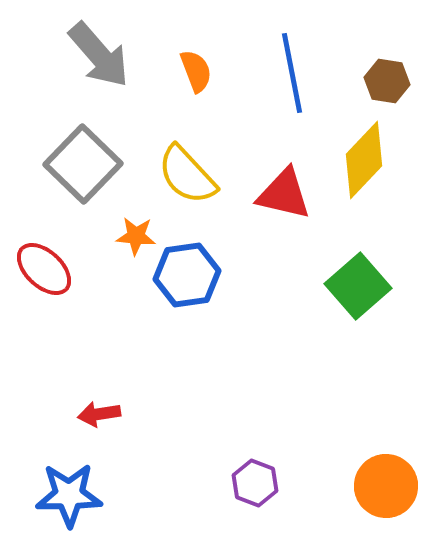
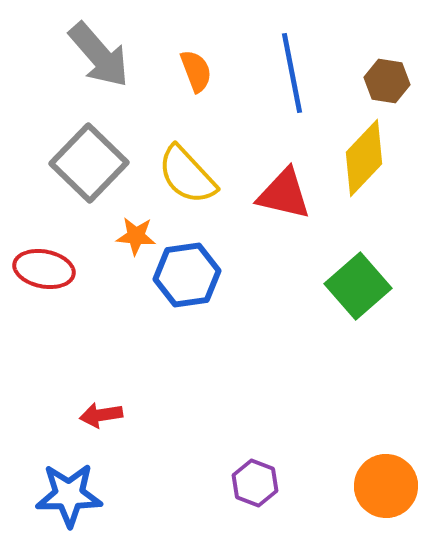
yellow diamond: moved 2 px up
gray square: moved 6 px right, 1 px up
red ellipse: rotated 32 degrees counterclockwise
red arrow: moved 2 px right, 1 px down
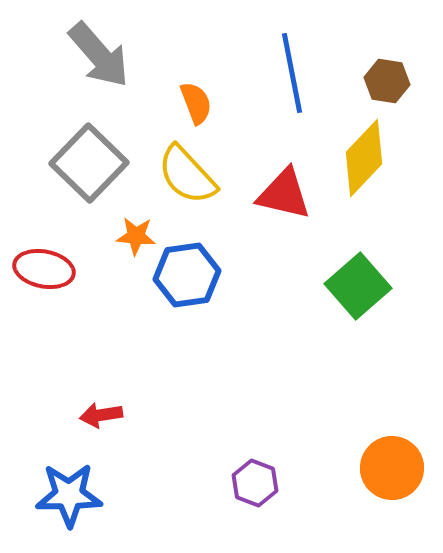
orange semicircle: moved 32 px down
orange circle: moved 6 px right, 18 px up
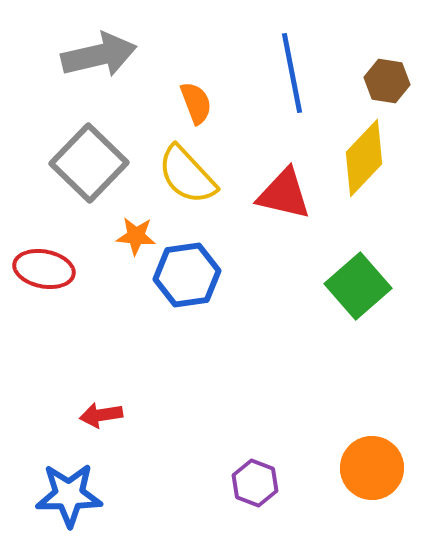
gray arrow: rotated 62 degrees counterclockwise
orange circle: moved 20 px left
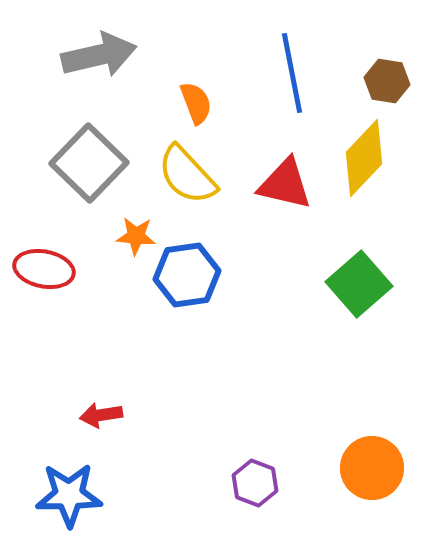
red triangle: moved 1 px right, 10 px up
green square: moved 1 px right, 2 px up
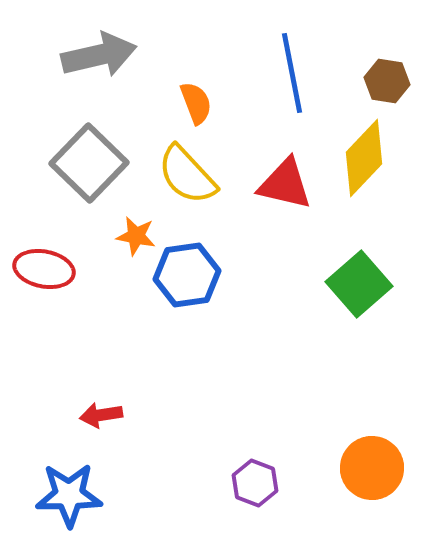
orange star: rotated 6 degrees clockwise
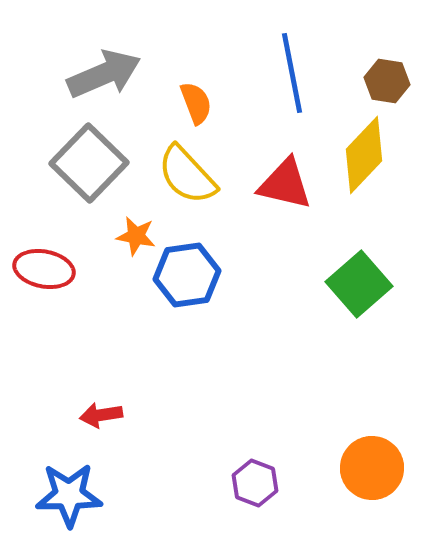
gray arrow: moved 5 px right, 19 px down; rotated 10 degrees counterclockwise
yellow diamond: moved 3 px up
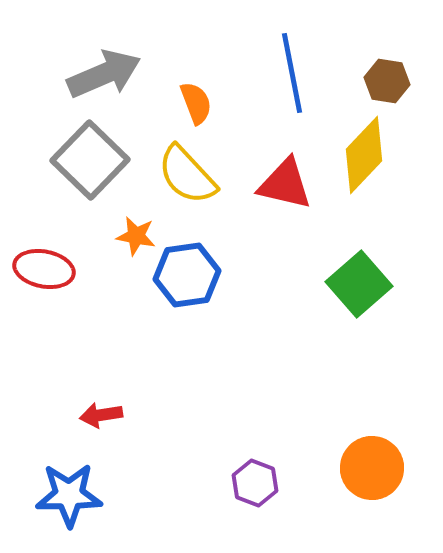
gray square: moved 1 px right, 3 px up
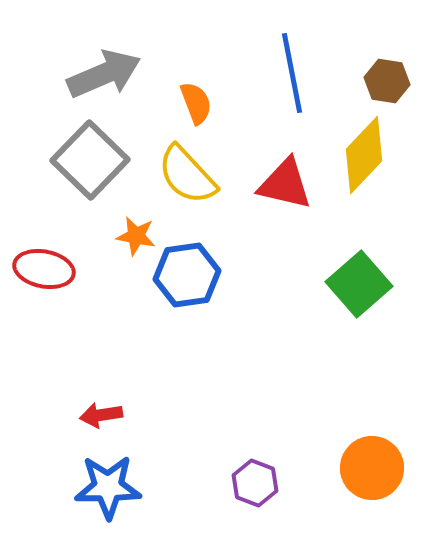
blue star: moved 39 px right, 8 px up
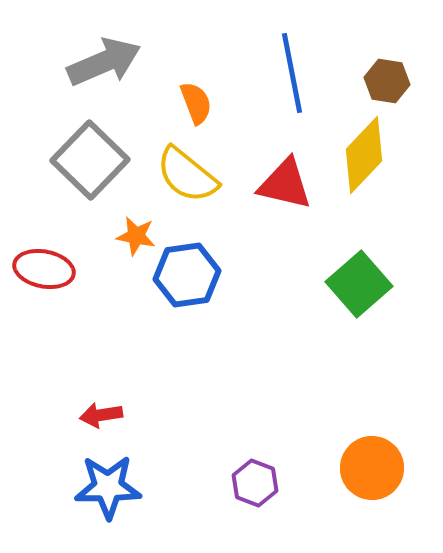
gray arrow: moved 12 px up
yellow semicircle: rotated 8 degrees counterclockwise
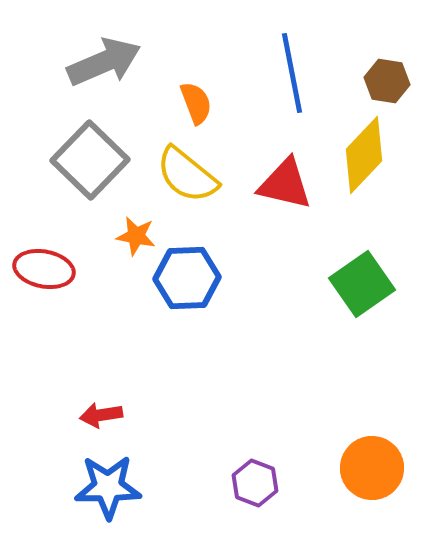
blue hexagon: moved 3 px down; rotated 6 degrees clockwise
green square: moved 3 px right; rotated 6 degrees clockwise
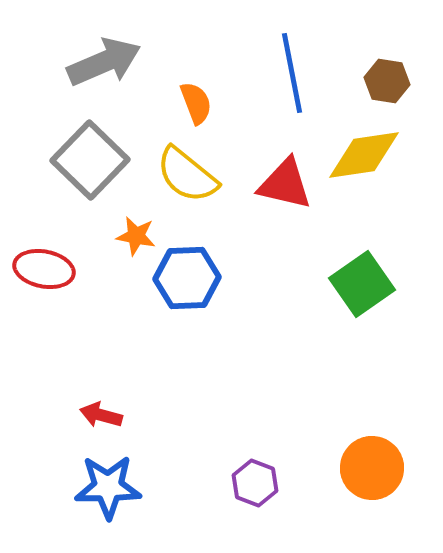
yellow diamond: rotated 38 degrees clockwise
red arrow: rotated 24 degrees clockwise
